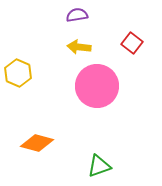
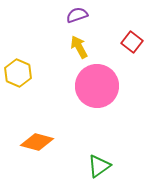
purple semicircle: rotated 10 degrees counterclockwise
red square: moved 1 px up
yellow arrow: rotated 55 degrees clockwise
orange diamond: moved 1 px up
green triangle: rotated 15 degrees counterclockwise
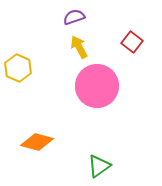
purple semicircle: moved 3 px left, 2 px down
yellow hexagon: moved 5 px up
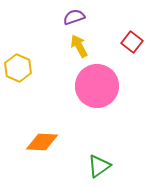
yellow arrow: moved 1 px up
orange diamond: moved 5 px right; rotated 12 degrees counterclockwise
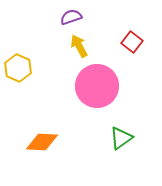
purple semicircle: moved 3 px left
green triangle: moved 22 px right, 28 px up
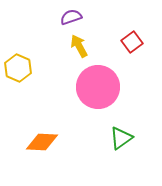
red square: rotated 15 degrees clockwise
pink circle: moved 1 px right, 1 px down
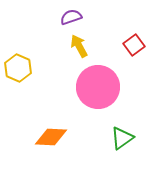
red square: moved 2 px right, 3 px down
green triangle: moved 1 px right
orange diamond: moved 9 px right, 5 px up
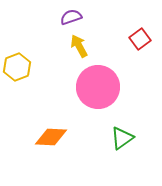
red square: moved 6 px right, 6 px up
yellow hexagon: moved 1 px left, 1 px up; rotated 16 degrees clockwise
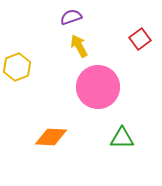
green triangle: rotated 35 degrees clockwise
